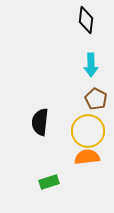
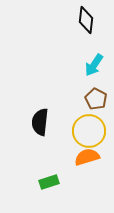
cyan arrow: moved 3 px right; rotated 35 degrees clockwise
yellow circle: moved 1 px right
orange semicircle: rotated 10 degrees counterclockwise
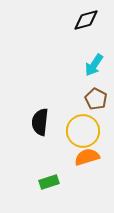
black diamond: rotated 68 degrees clockwise
yellow circle: moved 6 px left
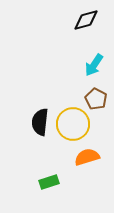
yellow circle: moved 10 px left, 7 px up
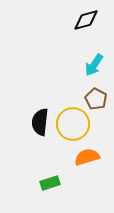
green rectangle: moved 1 px right, 1 px down
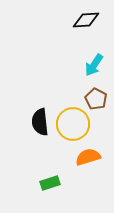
black diamond: rotated 12 degrees clockwise
black semicircle: rotated 12 degrees counterclockwise
orange semicircle: moved 1 px right
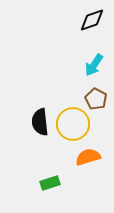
black diamond: moved 6 px right; rotated 16 degrees counterclockwise
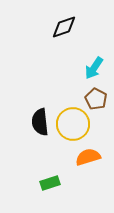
black diamond: moved 28 px left, 7 px down
cyan arrow: moved 3 px down
